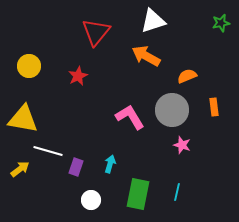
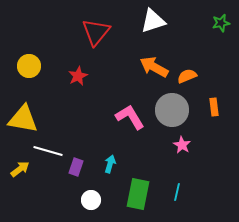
orange arrow: moved 8 px right, 11 px down
pink star: rotated 12 degrees clockwise
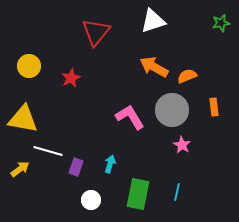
red star: moved 7 px left, 2 px down
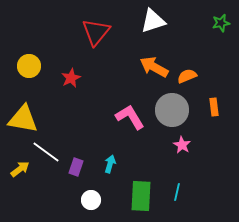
white line: moved 2 px left, 1 px down; rotated 20 degrees clockwise
green rectangle: moved 3 px right, 2 px down; rotated 8 degrees counterclockwise
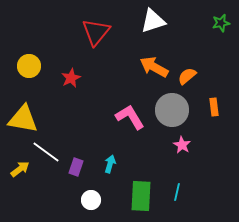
orange semicircle: rotated 18 degrees counterclockwise
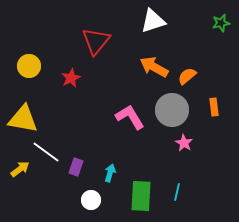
red triangle: moved 9 px down
pink star: moved 2 px right, 2 px up
cyan arrow: moved 9 px down
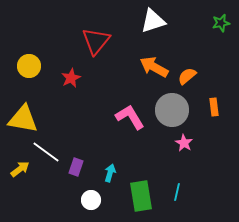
green rectangle: rotated 12 degrees counterclockwise
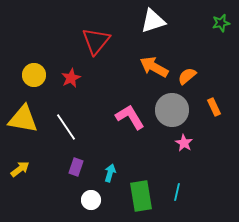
yellow circle: moved 5 px right, 9 px down
orange rectangle: rotated 18 degrees counterclockwise
white line: moved 20 px right, 25 px up; rotated 20 degrees clockwise
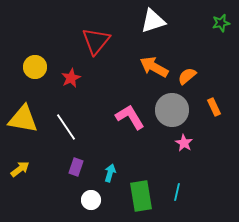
yellow circle: moved 1 px right, 8 px up
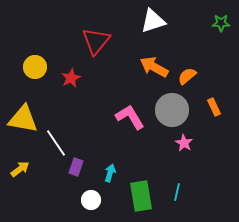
green star: rotated 12 degrees clockwise
white line: moved 10 px left, 16 px down
